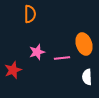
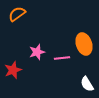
orange semicircle: moved 13 px left; rotated 126 degrees counterclockwise
white semicircle: moved 7 px down; rotated 28 degrees counterclockwise
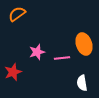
red star: moved 2 px down
white semicircle: moved 5 px left, 1 px up; rotated 21 degrees clockwise
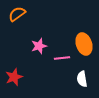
pink star: moved 2 px right, 6 px up
red star: moved 1 px right, 5 px down
white semicircle: moved 4 px up
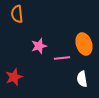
orange semicircle: rotated 60 degrees counterclockwise
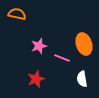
orange semicircle: rotated 108 degrees clockwise
pink line: rotated 28 degrees clockwise
red star: moved 22 px right, 2 px down
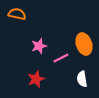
pink line: moved 1 px left; rotated 49 degrees counterclockwise
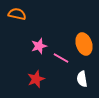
pink line: rotated 56 degrees clockwise
